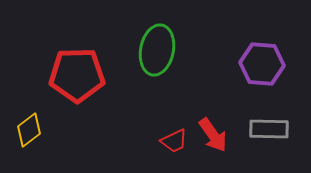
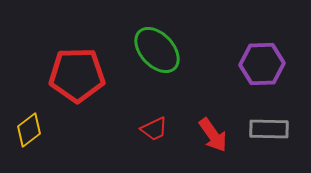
green ellipse: rotated 54 degrees counterclockwise
purple hexagon: rotated 6 degrees counterclockwise
red trapezoid: moved 20 px left, 12 px up
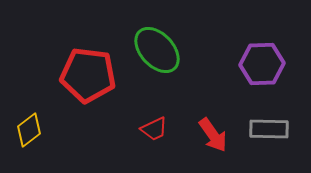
red pentagon: moved 11 px right; rotated 8 degrees clockwise
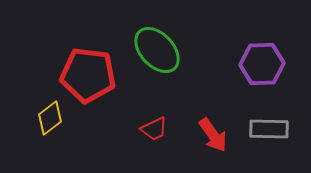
yellow diamond: moved 21 px right, 12 px up
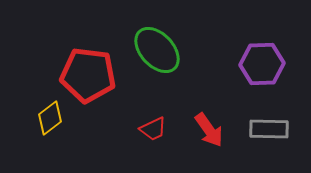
red trapezoid: moved 1 px left
red arrow: moved 4 px left, 5 px up
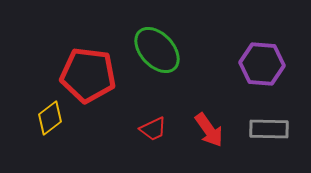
purple hexagon: rotated 6 degrees clockwise
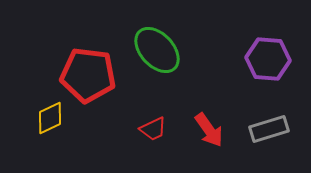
purple hexagon: moved 6 px right, 5 px up
yellow diamond: rotated 12 degrees clockwise
gray rectangle: rotated 18 degrees counterclockwise
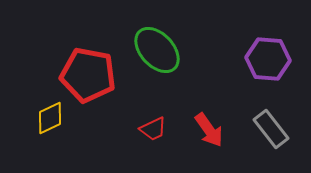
red pentagon: rotated 4 degrees clockwise
gray rectangle: moved 2 px right; rotated 69 degrees clockwise
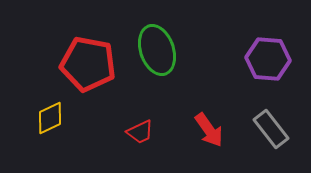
green ellipse: rotated 24 degrees clockwise
red pentagon: moved 11 px up
red trapezoid: moved 13 px left, 3 px down
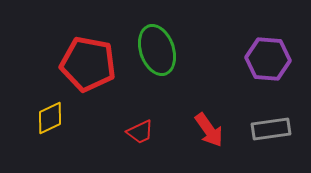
gray rectangle: rotated 60 degrees counterclockwise
